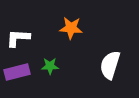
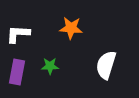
white L-shape: moved 4 px up
white semicircle: moved 4 px left
purple rectangle: rotated 65 degrees counterclockwise
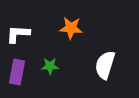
white semicircle: moved 1 px left
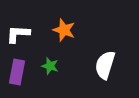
orange star: moved 7 px left, 2 px down; rotated 15 degrees clockwise
green star: rotated 18 degrees clockwise
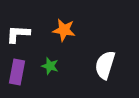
orange star: rotated 10 degrees counterclockwise
